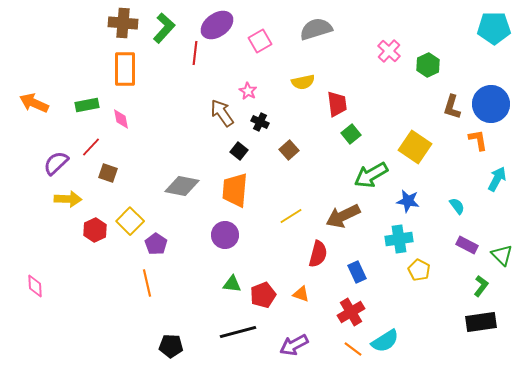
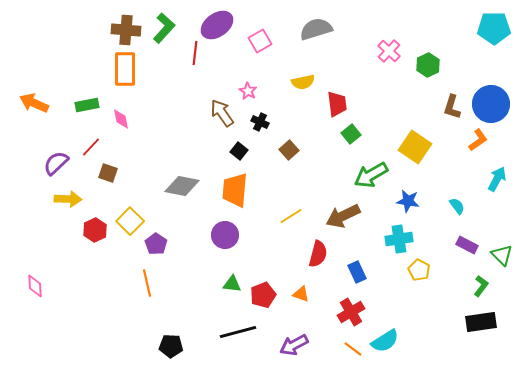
brown cross at (123, 23): moved 3 px right, 7 px down
orange L-shape at (478, 140): rotated 65 degrees clockwise
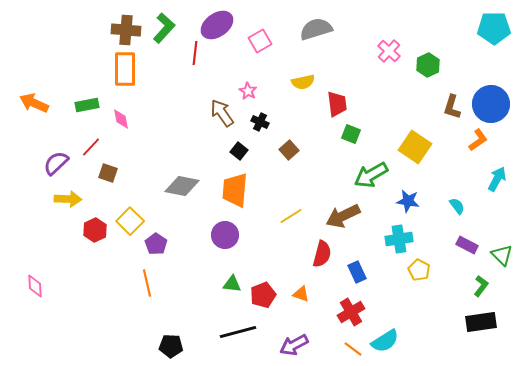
green square at (351, 134): rotated 30 degrees counterclockwise
red semicircle at (318, 254): moved 4 px right
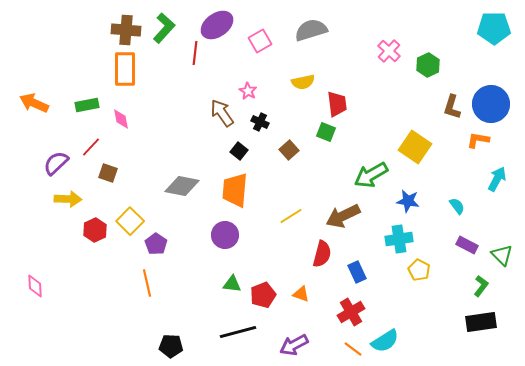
gray semicircle at (316, 29): moved 5 px left, 1 px down
green square at (351, 134): moved 25 px left, 2 px up
orange L-shape at (478, 140): rotated 135 degrees counterclockwise
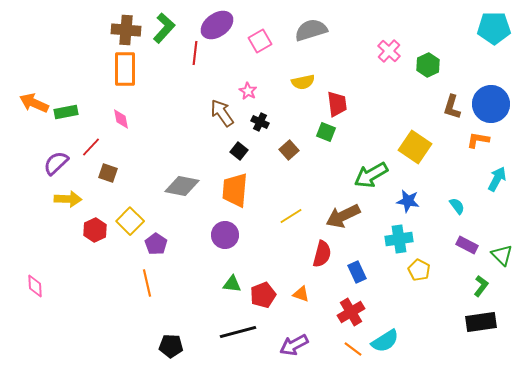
green rectangle at (87, 105): moved 21 px left, 7 px down
